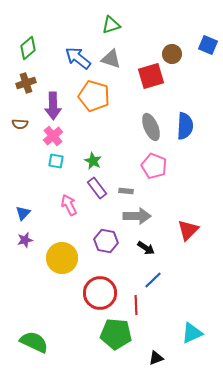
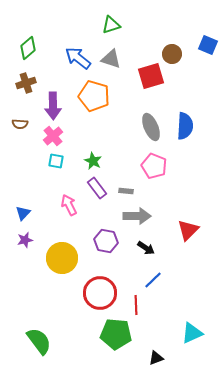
green semicircle: moved 5 px right, 1 px up; rotated 28 degrees clockwise
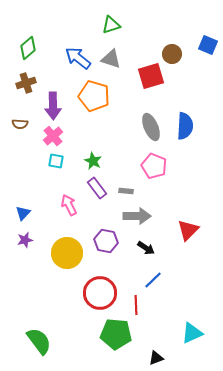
yellow circle: moved 5 px right, 5 px up
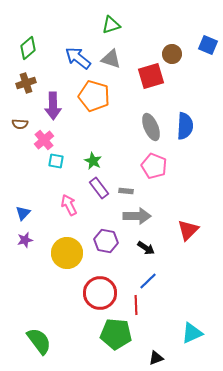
pink cross: moved 9 px left, 4 px down
purple rectangle: moved 2 px right
blue line: moved 5 px left, 1 px down
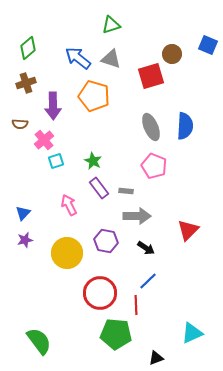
cyan square: rotated 28 degrees counterclockwise
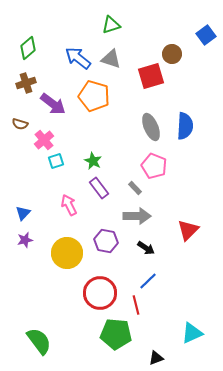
blue square: moved 2 px left, 10 px up; rotated 30 degrees clockwise
purple arrow: moved 2 px up; rotated 52 degrees counterclockwise
brown semicircle: rotated 14 degrees clockwise
gray rectangle: moved 9 px right, 3 px up; rotated 40 degrees clockwise
red line: rotated 12 degrees counterclockwise
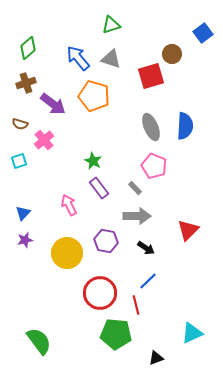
blue square: moved 3 px left, 2 px up
blue arrow: rotated 12 degrees clockwise
cyan square: moved 37 px left
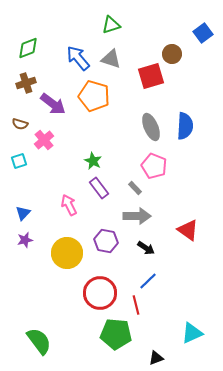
green diamond: rotated 20 degrees clockwise
red triangle: rotated 40 degrees counterclockwise
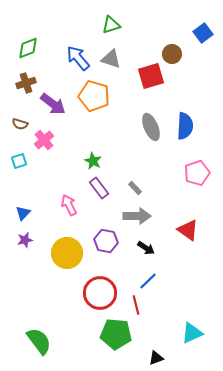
pink pentagon: moved 43 px right, 7 px down; rotated 30 degrees clockwise
